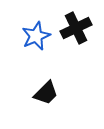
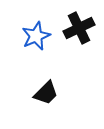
black cross: moved 3 px right
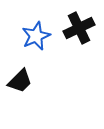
black trapezoid: moved 26 px left, 12 px up
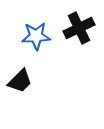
blue star: rotated 20 degrees clockwise
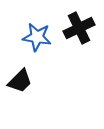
blue star: moved 1 px right, 1 px down; rotated 12 degrees clockwise
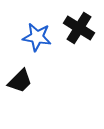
black cross: rotated 32 degrees counterclockwise
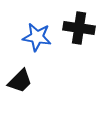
black cross: rotated 24 degrees counterclockwise
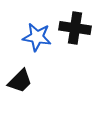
black cross: moved 4 px left
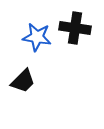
black trapezoid: moved 3 px right
